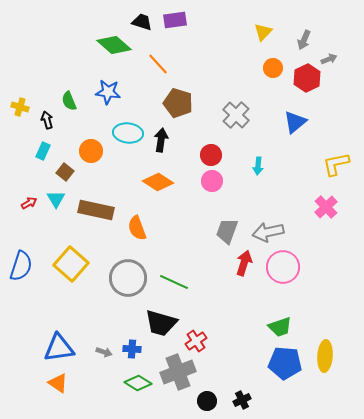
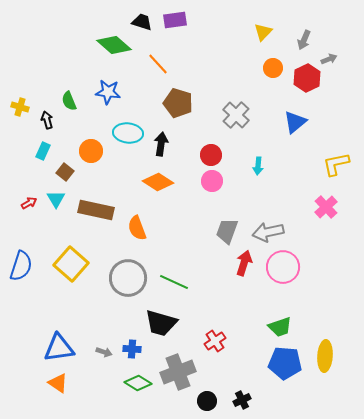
black arrow at (161, 140): moved 4 px down
red cross at (196, 341): moved 19 px right
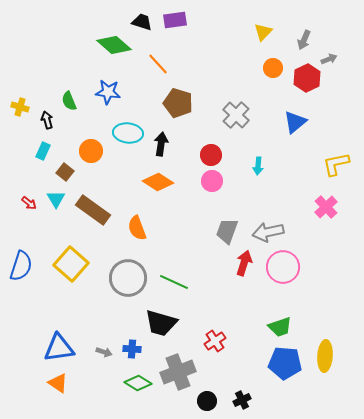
red arrow at (29, 203): rotated 70 degrees clockwise
brown rectangle at (96, 210): moved 3 px left; rotated 24 degrees clockwise
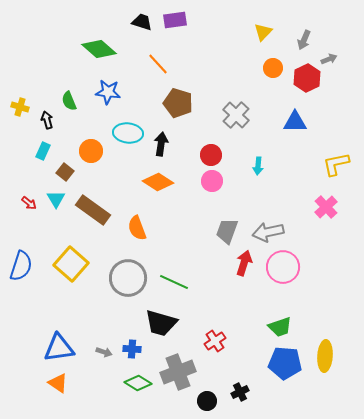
green diamond at (114, 45): moved 15 px left, 4 px down
blue triangle at (295, 122): rotated 40 degrees clockwise
black cross at (242, 400): moved 2 px left, 8 px up
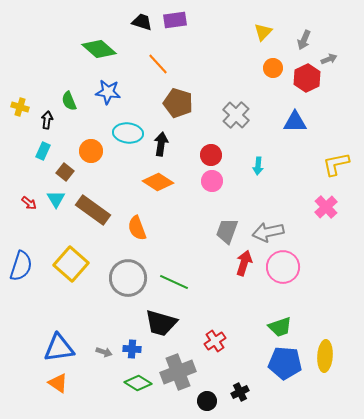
black arrow at (47, 120): rotated 24 degrees clockwise
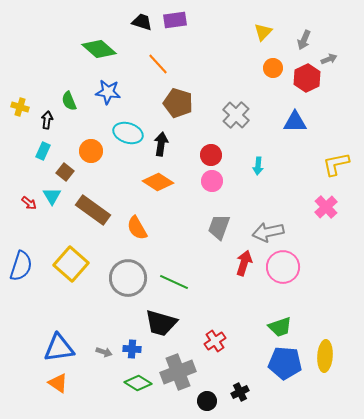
cyan ellipse at (128, 133): rotated 12 degrees clockwise
cyan triangle at (56, 199): moved 4 px left, 3 px up
orange semicircle at (137, 228): rotated 10 degrees counterclockwise
gray trapezoid at (227, 231): moved 8 px left, 4 px up
